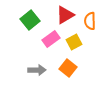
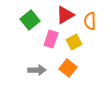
pink rectangle: rotated 36 degrees counterclockwise
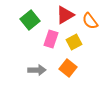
orange semicircle: rotated 36 degrees counterclockwise
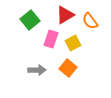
yellow square: moved 1 px left, 1 px down
